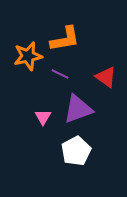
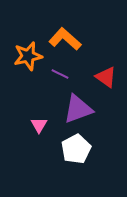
orange L-shape: rotated 128 degrees counterclockwise
pink triangle: moved 4 px left, 8 px down
white pentagon: moved 2 px up
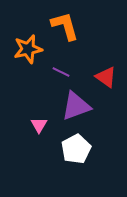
orange L-shape: moved 13 px up; rotated 32 degrees clockwise
orange star: moved 7 px up
purple line: moved 1 px right, 2 px up
purple triangle: moved 2 px left, 3 px up
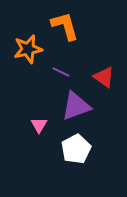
red triangle: moved 2 px left
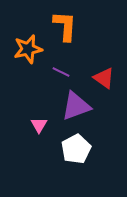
orange L-shape: rotated 20 degrees clockwise
red triangle: moved 1 px down
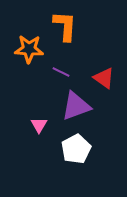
orange star: moved 1 px right; rotated 16 degrees clockwise
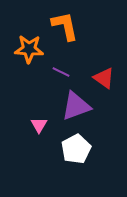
orange L-shape: rotated 16 degrees counterclockwise
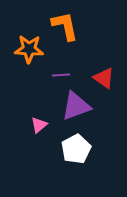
purple line: moved 3 px down; rotated 30 degrees counterclockwise
pink triangle: rotated 18 degrees clockwise
